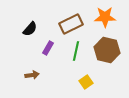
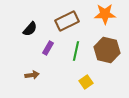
orange star: moved 3 px up
brown rectangle: moved 4 px left, 3 px up
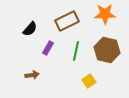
yellow square: moved 3 px right, 1 px up
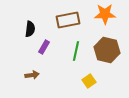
brown rectangle: moved 1 px right, 1 px up; rotated 15 degrees clockwise
black semicircle: rotated 35 degrees counterclockwise
purple rectangle: moved 4 px left, 1 px up
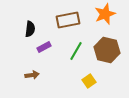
orange star: rotated 20 degrees counterclockwise
purple rectangle: rotated 32 degrees clockwise
green line: rotated 18 degrees clockwise
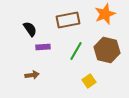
black semicircle: rotated 42 degrees counterclockwise
purple rectangle: moved 1 px left; rotated 24 degrees clockwise
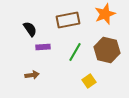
green line: moved 1 px left, 1 px down
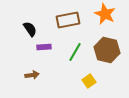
orange star: rotated 25 degrees counterclockwise
purple rectangle: moved 1 px right
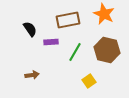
orange star: moved 1 px left
purple rectangle: moved 7 px right, 5 px up
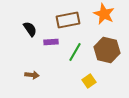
brown arrow: rotated 16 degrees clockwise
